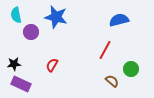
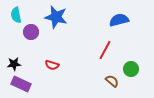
red semicircle: rotated 104 degrees counterclockwise
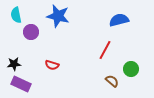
blue star: moved 2 px right, 1 px up
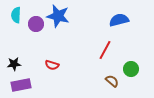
cyan semicircle: rotated 14 degrees clockwise
purple circle: moved 5 px right, 8 px up
purple rectangle: moved 1 px down; rotated 36 degrees counterclockwise
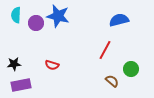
purple circle: moved 1 px up
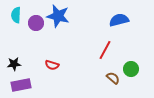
brown semicircle: moved 1 px right, 3 px up
